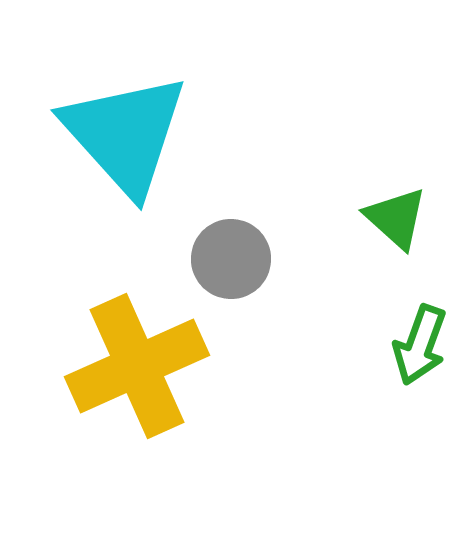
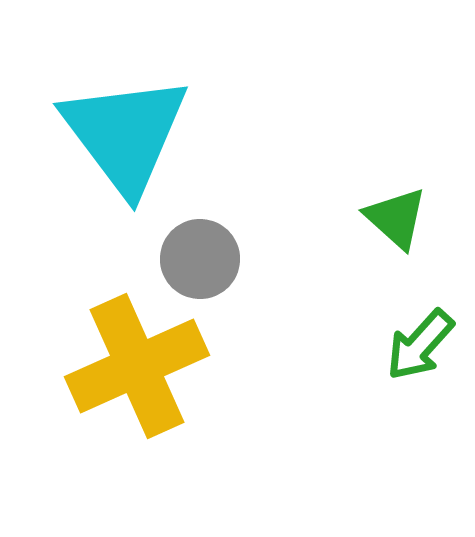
cyan triangle: rotated 5 degrees clockwise
gray circle: moved 31 px left
green arrow: rotated 22 degrees clockwise
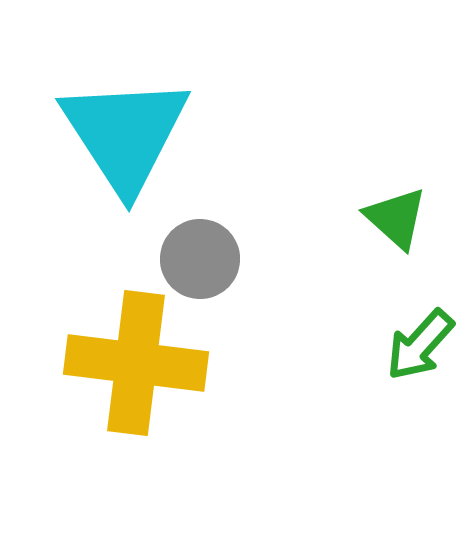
cyan triangle: rotated 4 degrees clockwise
yellow cross: moved 1 px left, 3 px up; rotated 31 degrees clockwise
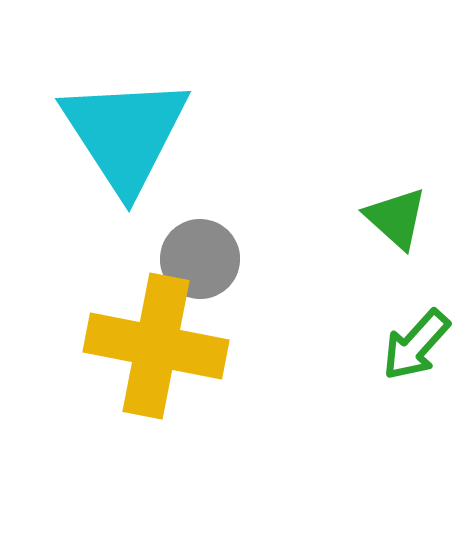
green arrow: moved 4 px left
yellow cross: moved 20 px right, 17 px up; rotated 4 degrees clockwise
